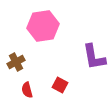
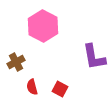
pink hexagon: rotated 24 degrees counterclockwise
red square: moved 4 px down
red semicircle: moved 5 px right, 3 px up
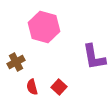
pink hexagon: moved 1 px right, 1 px down; rotated 12 degrees counterclockwise
red square: moved 1 px left, 2 px up; rotated 14 degrees clockwise
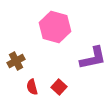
pink hexagon: moved 11 px right
purple L-shape: moved 1 px left, 1 px down; rotated 92 degrees counterclockwise
brown cross: moved 1 px up
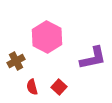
pink hexagon: moved 8 px left, 10 px down; rotated 12 degrees clockwise
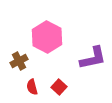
brown cross: moved 3 px right
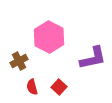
pink hexagon: moved 2 px right
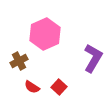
pink hexagon: moved 4 px left, 3 px up; rotated 8 degrees clockwise
purple L-shape: rotated 48 degrees counterclockwise
red semicircle: rotated 42 degrees counterclockwise
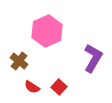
pink hexagon: moved 2 px right, 3 px up
brown cross: rotated 24 degrees counterclockwise
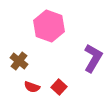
pink hexagon: moved 2 px right, 5 px up; rotated 16 degrees counterclockwise
red semicircle: rotated 14 degrees counterclockwise
